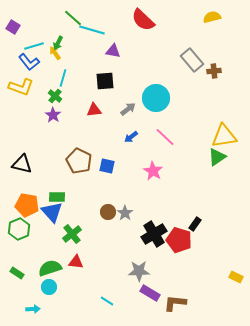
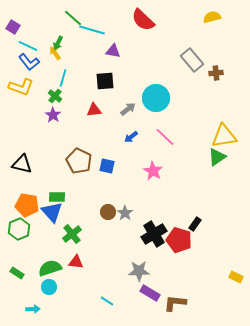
cyan line at (34, 46): moved 6 px left; rotated 42 degrees clockwise
brown cross at (214, 71): moved 2 px right, 2 px down
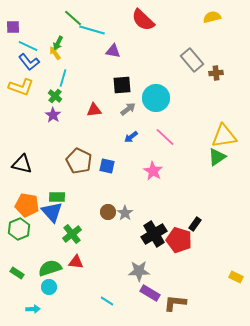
purple square at (13, 27): rotated 32 degrees counterclockwise
black square at (105, 81): moved 17 px right, 4 px down
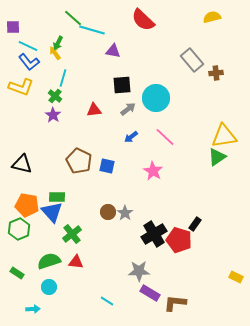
green semicircle at (50, 268): moved 1 px left, 7 px up
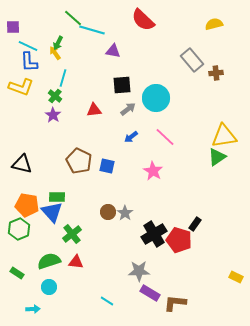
yellow semicircle at (212, 17): moved 2 px right, 7 px down
blue L-shape at (29, 62): rotated 35 degrees clockwise
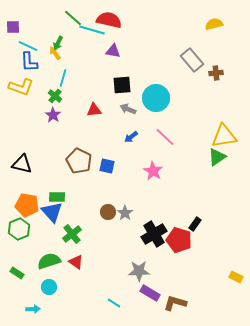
red semicircle at (143, 20): moved 34 px left; rotated 150 degrees clockwise
gray arrow at (128, 109): rotated 119 degrees counterclockwise
red triangle at (76, 262): rotated 28 degrees clockwise
cyan line at (107, 301): moved 7 px right, 2 px down
brown L-shape at (175, 303): rotated 10 degrees clockwise
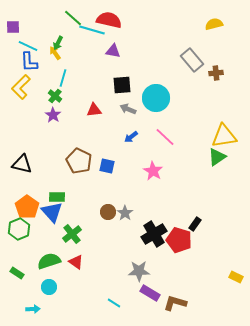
yellow L-shape at (21, 87): rotated 115 degrees clockwise
orange pentagon at (27, 205): moved 2 px down; rotated 25 degrees clockwise
